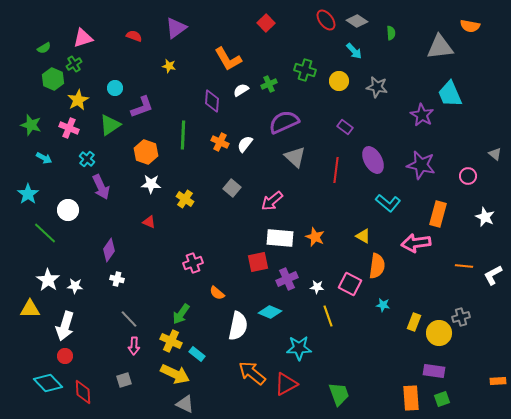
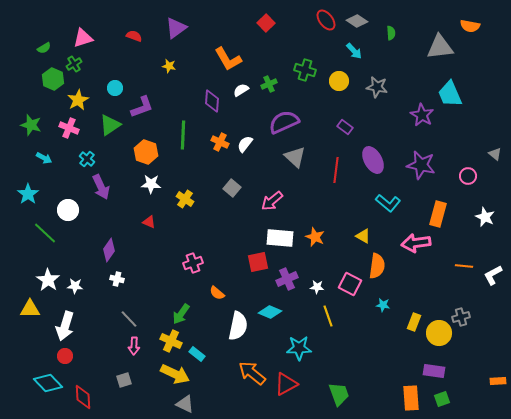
red diamond at (83, 392): moved 5 px down
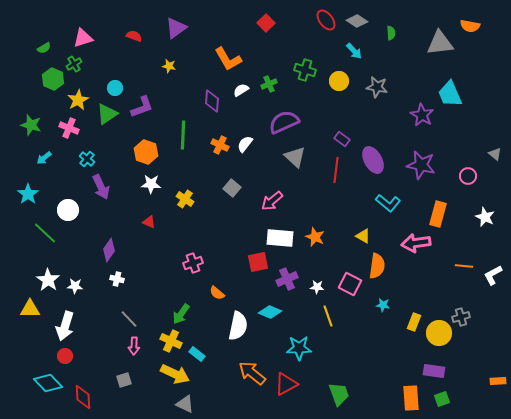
gray triangle at (440, 47): moved 4 px up
green triangle at (110, 125): moved 3 px left, 11 px up
purple rectangle at (345, 127): moved 3 px left, 12 px down
orange cross at (220, 142): moved 3 px down
cyan arrow at (44, 158): rotated 112 degrees clockwise
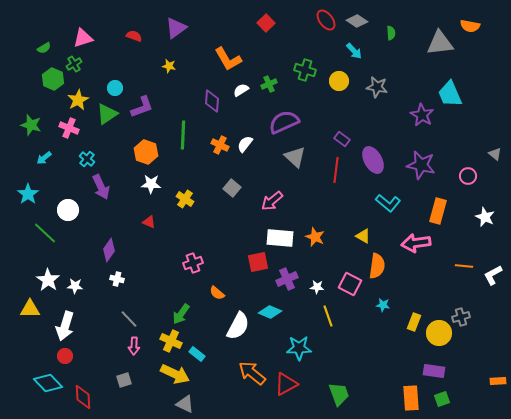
orange rectangle at (438, 214): moved 3 px up
white semicircle at (238, 326): rotated 16 degrees clockwise
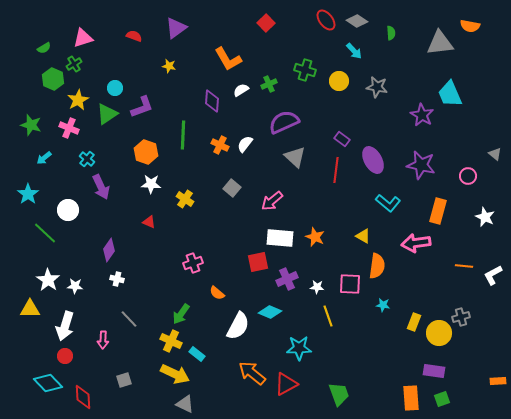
pink square at (350, 284): rotated 25 degrees counterclockwise
pink arrow at (134, 346): moved 31 px left, 6 px up
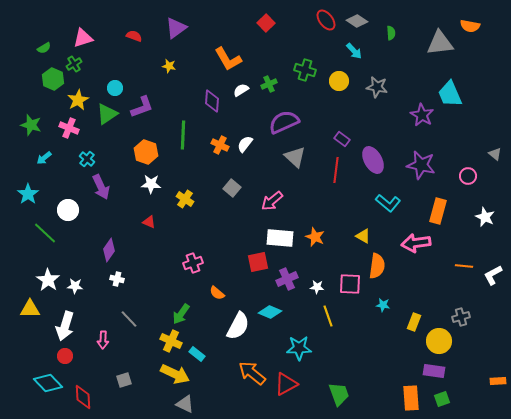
yellow circle at (439, 333): moved 8 px down
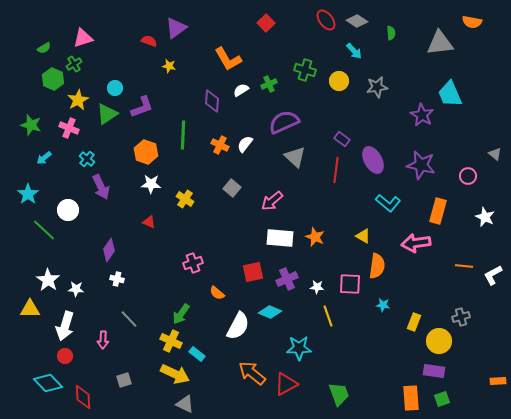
orange semicircle at (470, 26): moved 2 px right, 4 px up
red semicircle at (134, 36): moved 15 px right, 5 px down
gray star at (377, 87): rotated 20 degrees counterclockwise
green line at (45, 233): moved 1 px left, 3 px up
red square at (258, 262): moved 5 px left, 10 px down
white star at (75, 286): moved 1 px right, 3 px down
